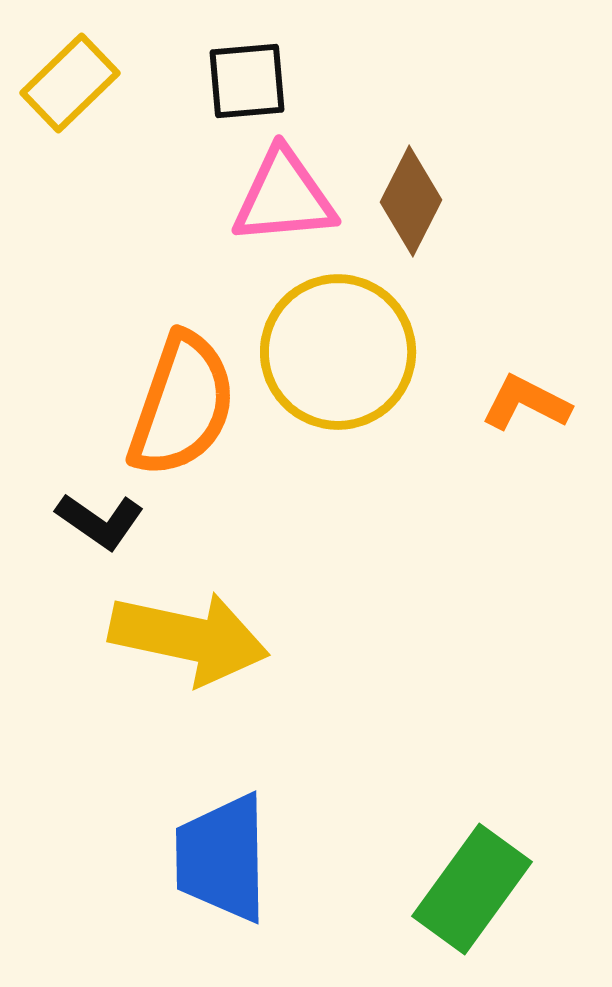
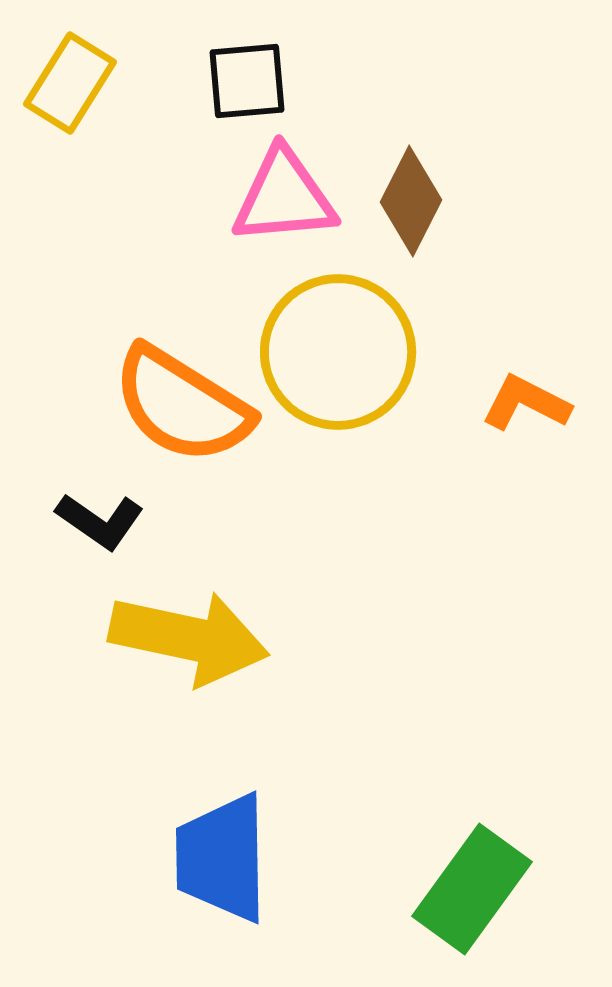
yellow rectangle: rotated 14 degrees counterclockwise
orange semicircle: rotated 103 degrees clockwise
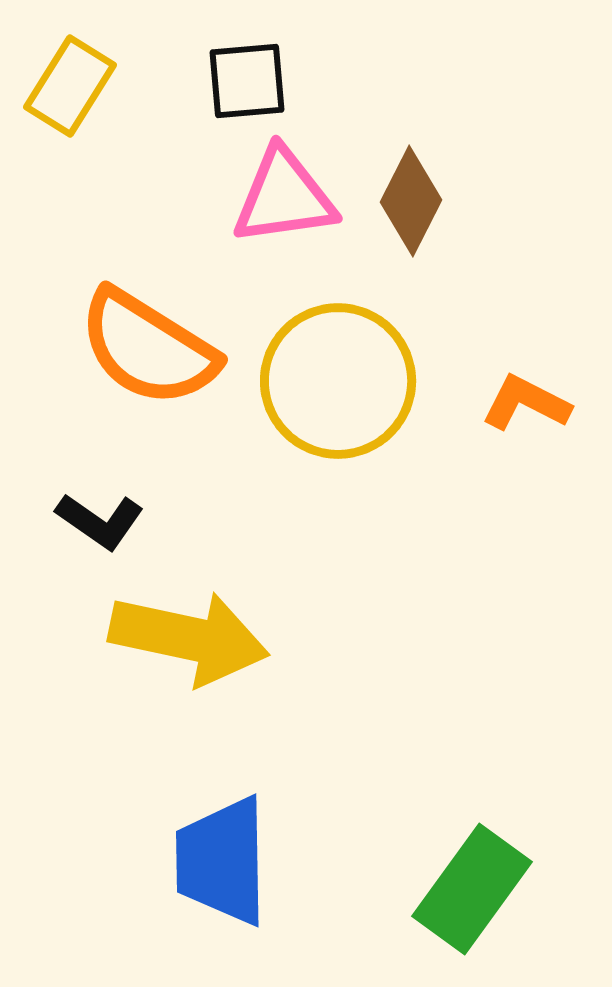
yellow rectangle: moved 3 px down
pink triangle: rotated 3 degrees counterclockwise
yellow circle: moved 29 px down
orange semicircle: moved 34 px left, 57 px up
blue trapezoid: moved 3 px down
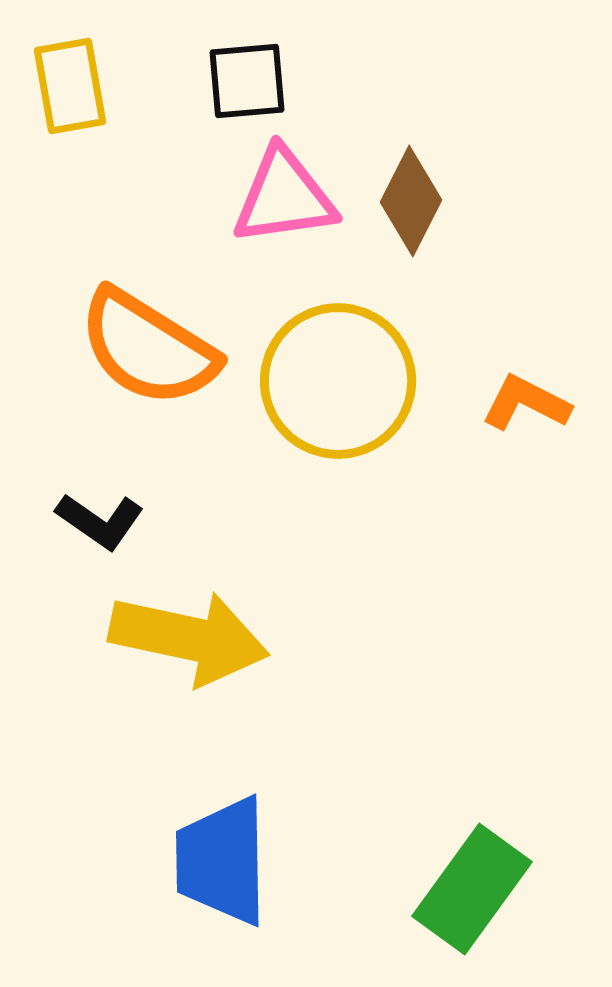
yellow rectangle: rotated 42 degrees counterclockwise
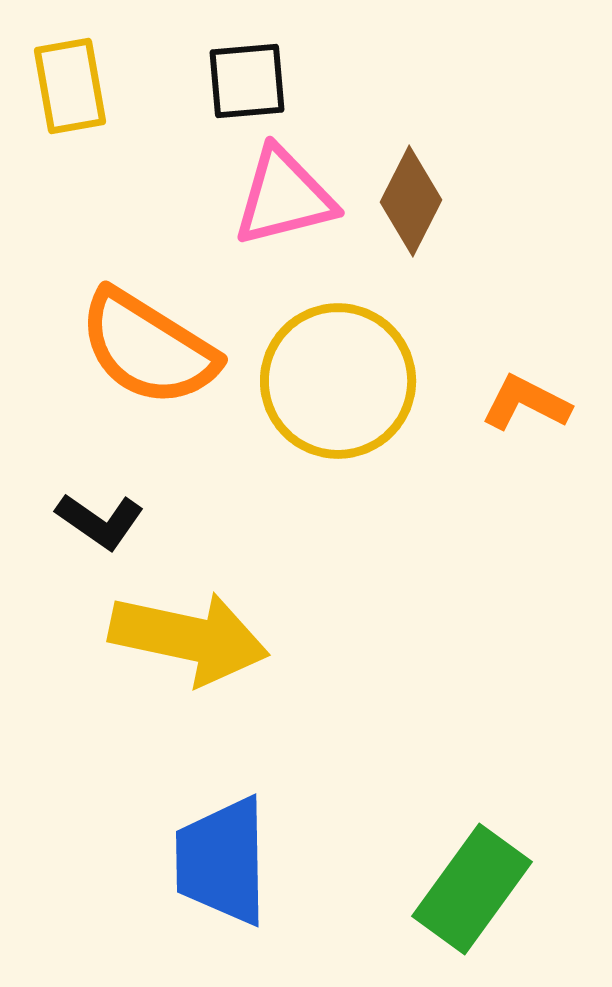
pink triangle: rotated 6 degrees counterclockwise
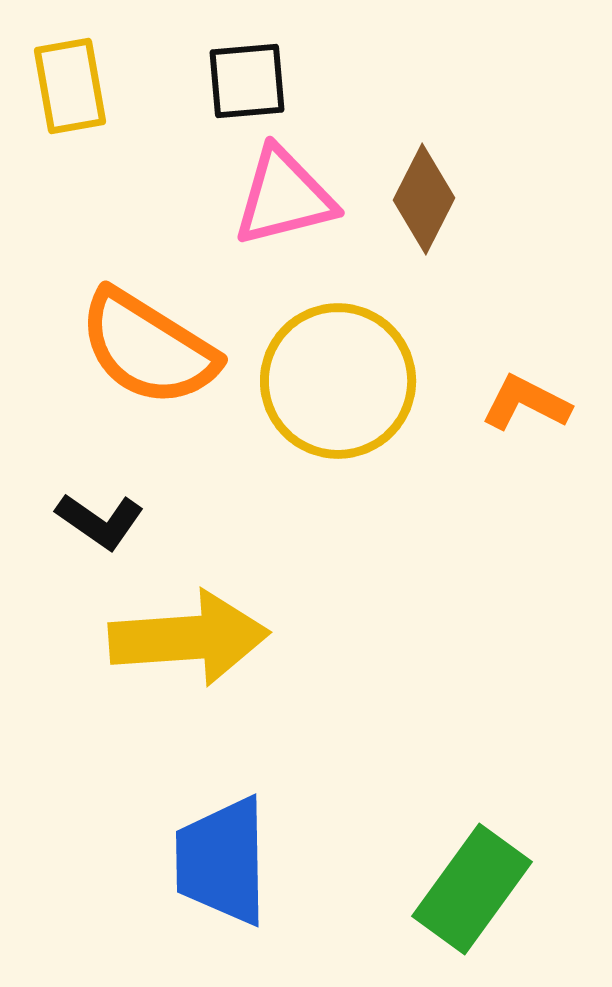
brown diamond: moved 13 px right, 2 px up
yellow arrow: rotated 16 degrees counterclockwise
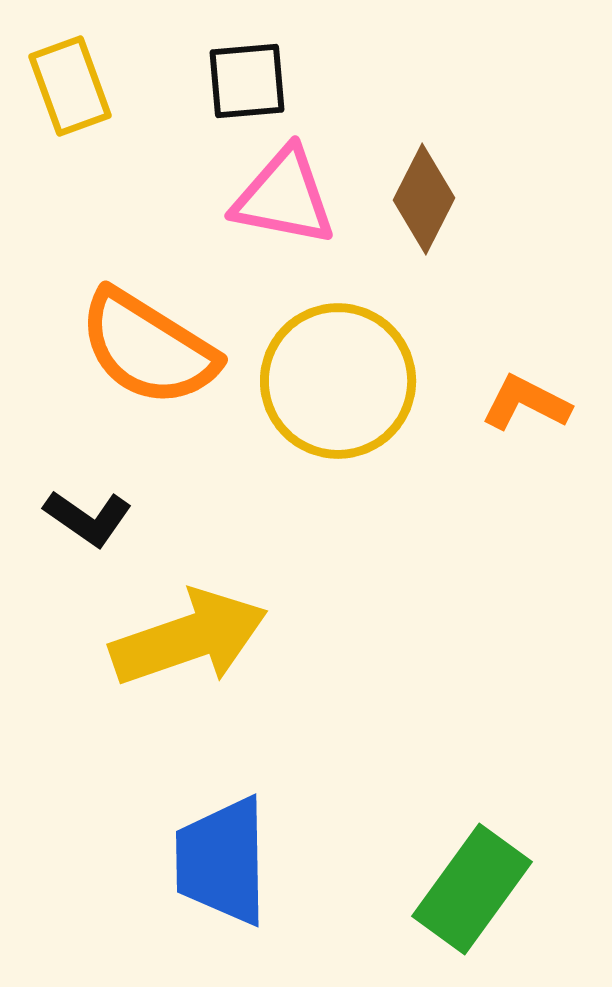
yellow rectangle: rotated 10 degrees counterclockwise
pink triangle: rotated 25 degrees clockwise
black L-shape: moved 12 px left, 3 px up
yellow arrow: rotated 15 degrees counterclockwise
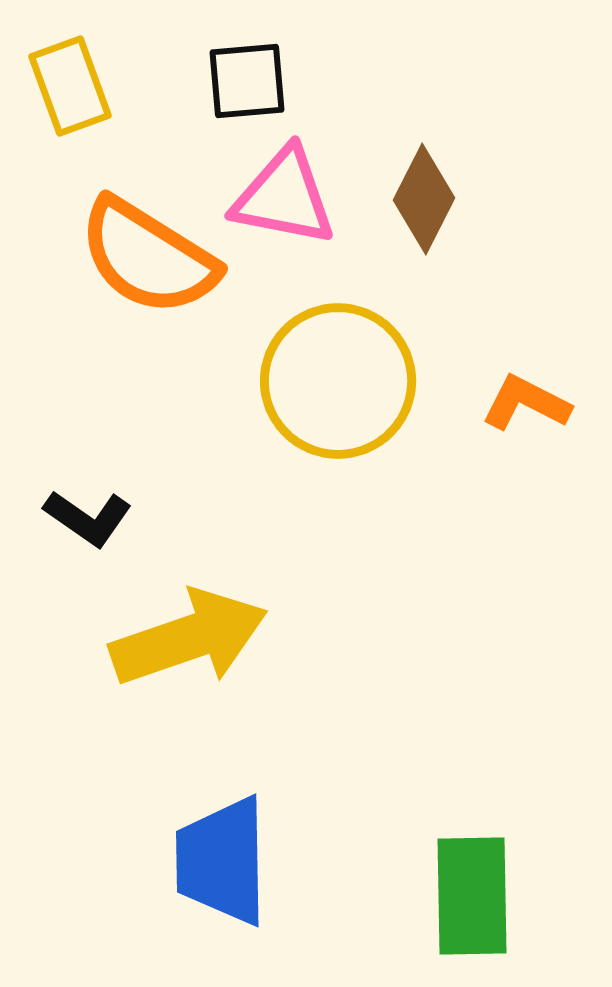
orange semicircle: moved 91 px up
green rectangle: moved 7 px down; rotated 37 degrees counterclockwise
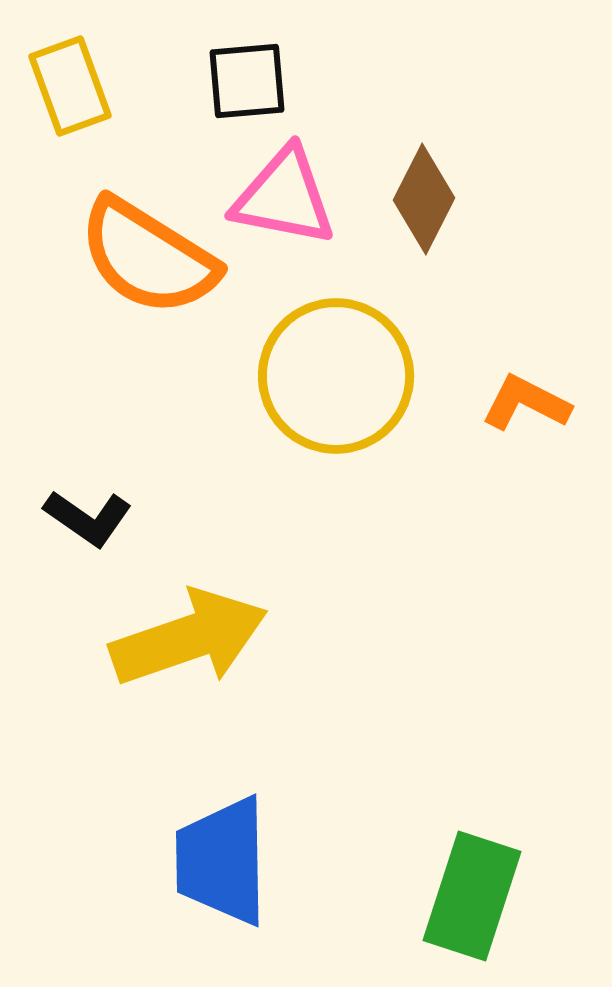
yellow circle: moved 2 px left, 5 px up
green rectangle: rotated 19 degrees clockwise
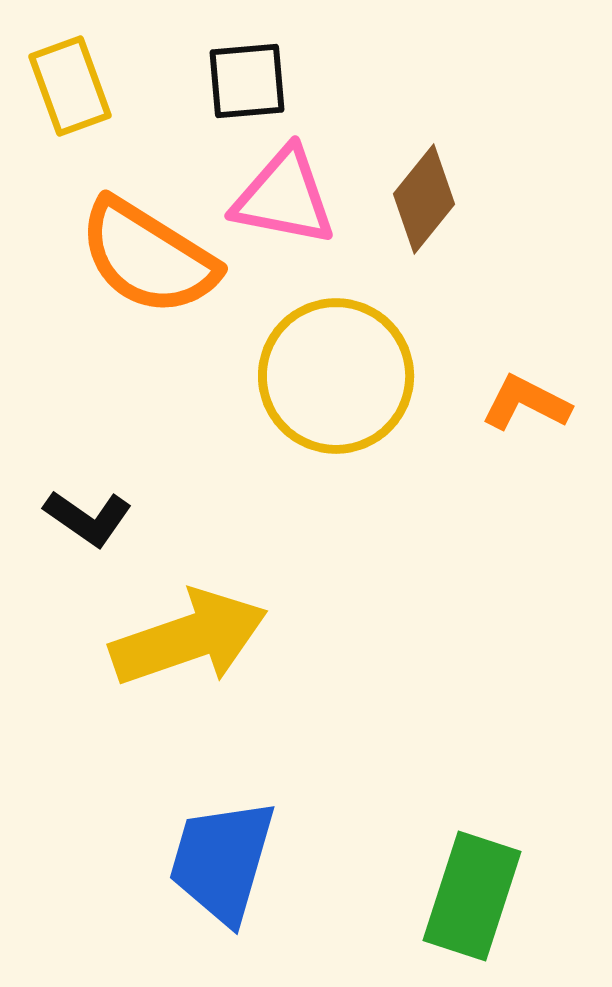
brown diamond: rotated 12 degrees clockwise
blue trapezoid: rotated 17 degrees clockwise
